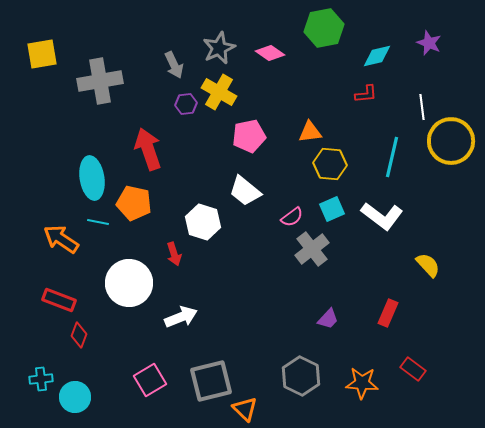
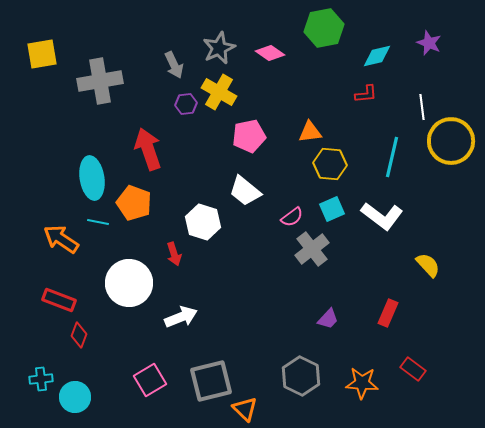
orange pentagon at (134, 203): rotated 8 degrees clockwise
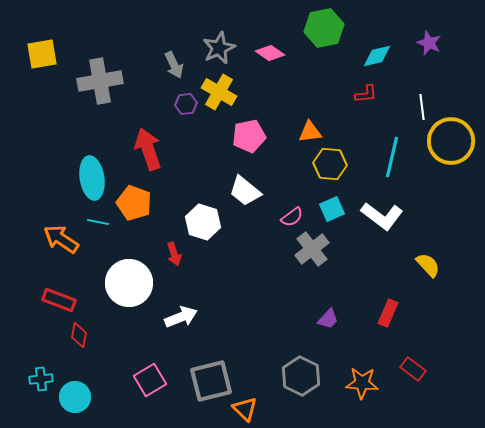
red diamond at (79, 335): rotated 10 degrees counterclockwise
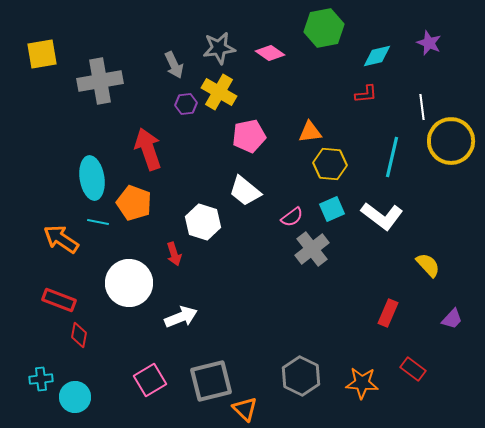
gray star at (219, 48): rotated 16 degrees clockwise
purple trapezoid at (328, 319): moved 124 px right
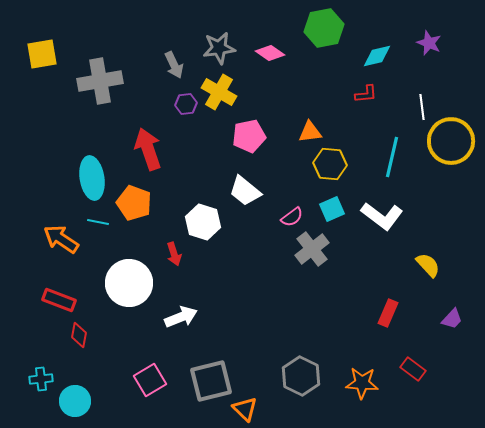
cyan circle at (75, 397): moved 4 px down
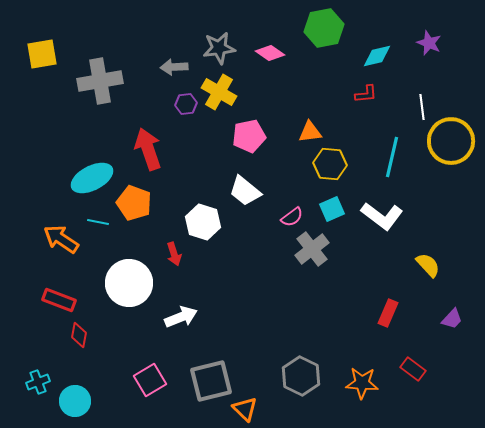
gray arrow at (174, 65): moved 2 px down; rotated 112 degrees clockwise
cyan ellipse at (92, 178): rotated 72 degrees clockwise
cyan cross at (41, 379): moved 3 px left, 3 px down; rotated 15 degrees counterclockwise
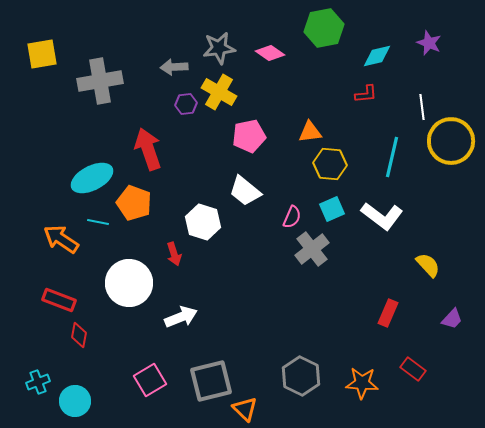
pink semicircle at (292, 217): rotated 30 degrees counterclockwise
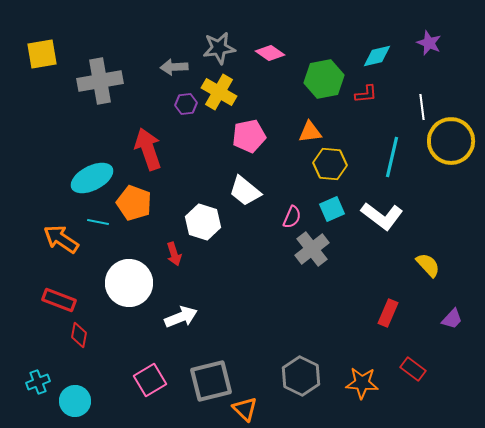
green hexagon at (324, 28): moved 51 px down
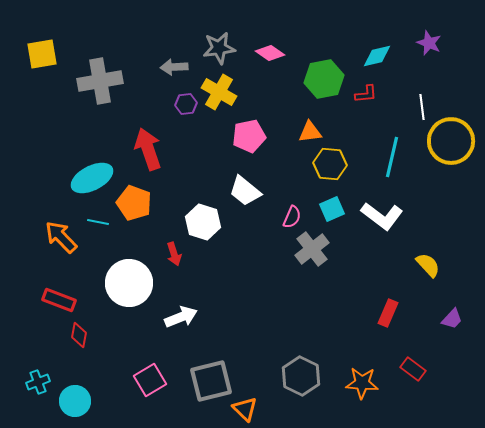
orange arrow at (61, 239): moved 2 px up; rotated 12 degrees clockwise
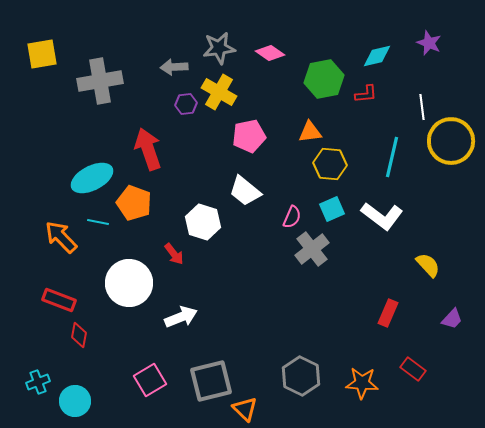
red arrow at (174, 254): rotated 20 degrees counterclockwise
